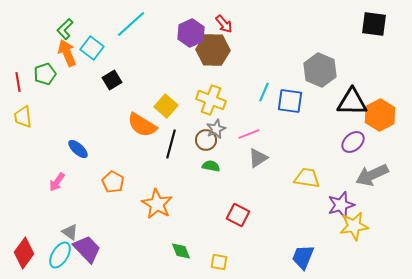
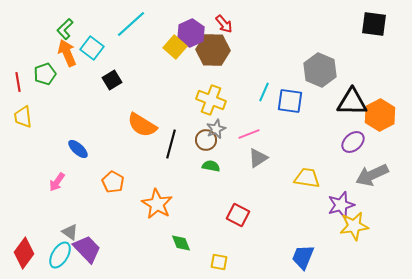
yellow square at (166, 106): moved 9 px right, 59 px up
green diamond at (181, 251): moved 8 px up
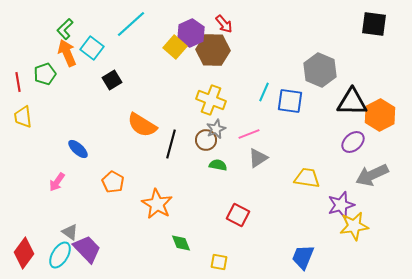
green semicircle at (211, 166): moved 7 px right, 1 px up
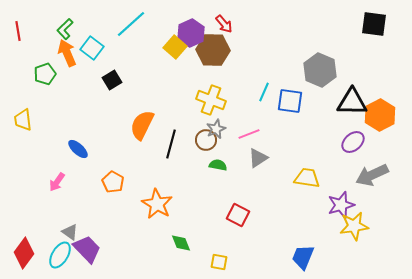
red line at (18, 82): moved 51 px up
yellow trapezoid at (23, 117): moved 3 px down
orange semicircle at (142, 125): rotated 84 degrees clockwise
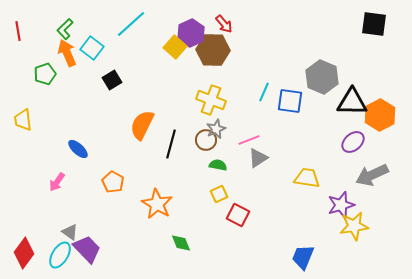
gray hexagon at (320, 70): moved 2 px right, 7 px down
pink line at (249, 134): moved 6 px down
yellow square at (219, 262): moved 68 px up; rotated 36 degrees counterclockwise
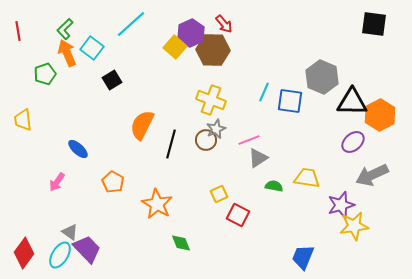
green semicircle at (218, 165): moved 56 px right, 21 px down
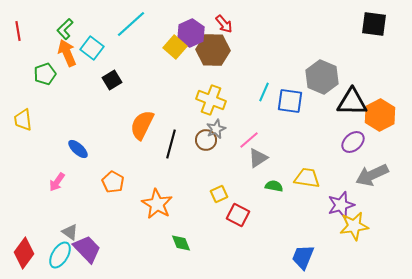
pink line at (249, 140): rotated 20 degrees counterclockwise
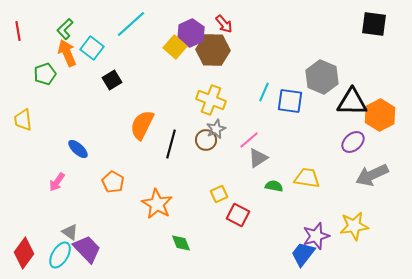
purple star at (341, 205): moved 25 px left, 31 px down
blue trapezoid at (303, 257): moved 3 px up; rotated 16 degrees clockwise
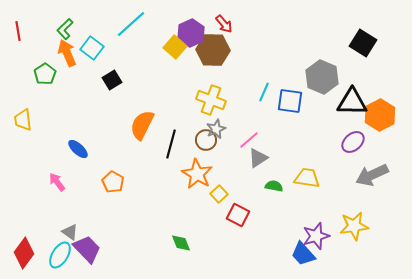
black square at (374, 24): moved 11 px left, 19 px down; rotated 24 degrees clockwise
green pentagon at (45, 74): rotated 15 degrees counterclockwise
pink arrow at (57, 182): rotated 108 degrees clockwise
yellow square at (219, 194): rotated 18 degrees counterclockwise
orange star at (157, 204): moved 40 px right, 30 px up
blue trapezoid at (303, 254): rotated 80 degrees counterclockwise
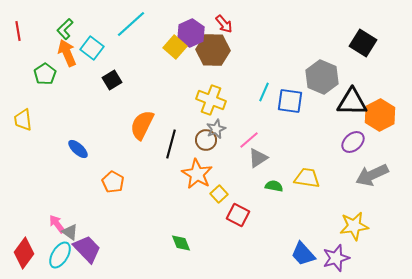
pink arrow at (57, 182): moved 42 px down
purple star at (316, 236): moved 20 px right, 22 px down
